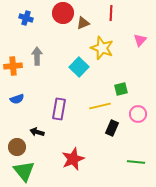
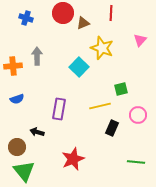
pink circle: moved 1 px down
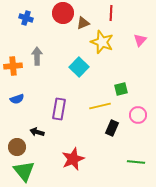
yellow star: moved 6 px up
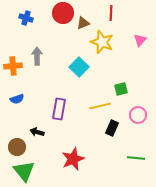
green line: moved 4 px up
